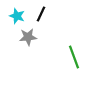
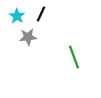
cyan star: rotated 14 degrees clockwise
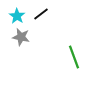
black line: rotated 28 degrees clockwise
gray star: moved 7 px left; rotated 18 degrees clockwise
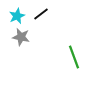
cyan star: rotated 14 degrees clockwise
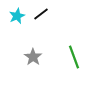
gray star: moved 12 px right, 20 px down; rotated 24 degrees clockwise
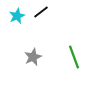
black line: moved 2 px up
gray star: rotated 12 degrees clockwise
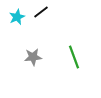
cyan star: moved 1 px down
gray star: rotated 18 degrees clockwise
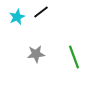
gray star: moved 3 px right, 3 px up
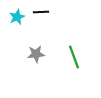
black line: rotated 35 degrees clockwise
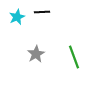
black line: moved 1 px right
gray star: rotated 24 degrees counterclockwise
